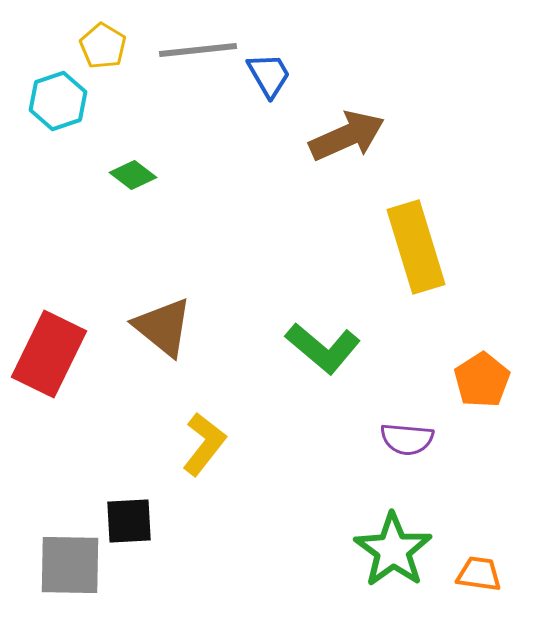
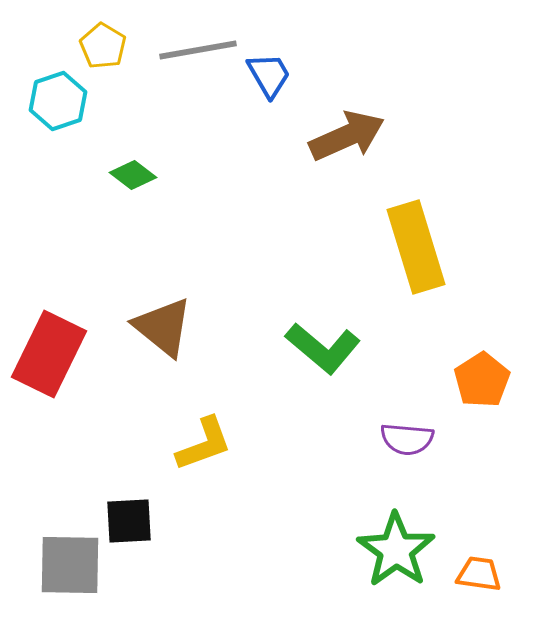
gray line: rotated 4 degrees counterclockwise
yellow L-shape: rotated 32 degrees clockwise
green star: moved 3 px right
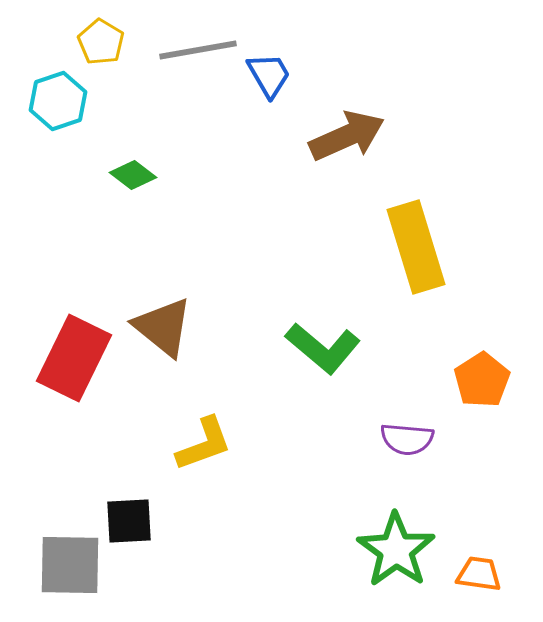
yellow pentagon: moved 2 px left, 4 px up
red rectangle: moved 25 px right, 4 px down
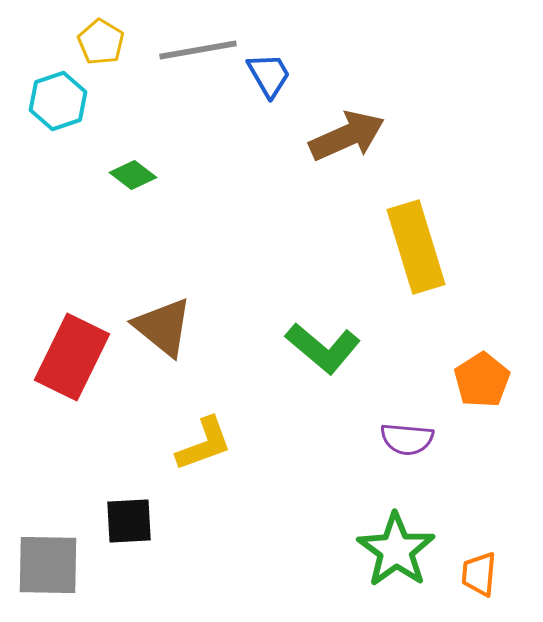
red rectangle: moved 2 px left, 1 px up
gray square: moved 22 px left
orange trapezoid: rotated 93 degrees counterclockwise
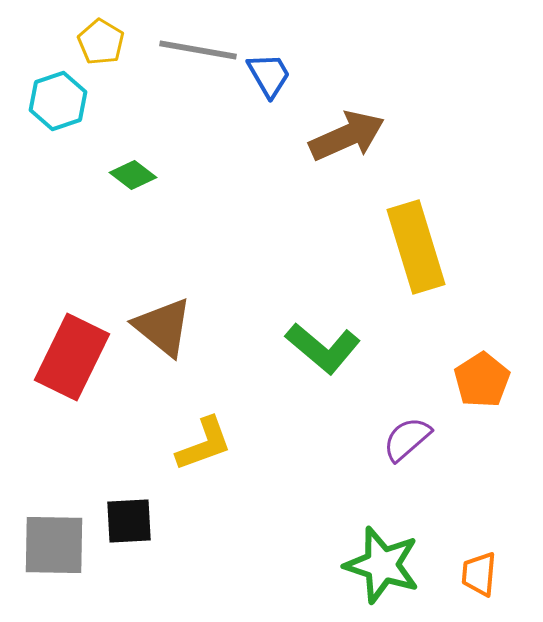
gray line: rotated 20 degrees clockwise
purple semicircle: rotated 134 degrees clockwise
green star: moved 14 px left, 15 px down; rotated 18 degrees counterclockwise
gray square: moved 6 px right, 20 px up
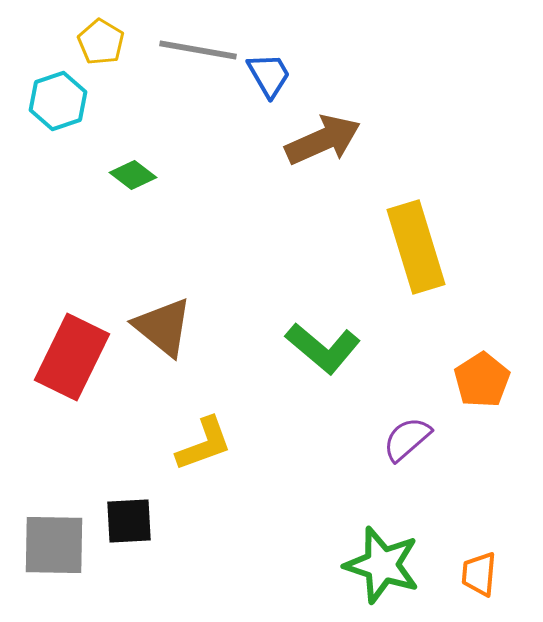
brown arrow: moved 24 px left, 4 px down
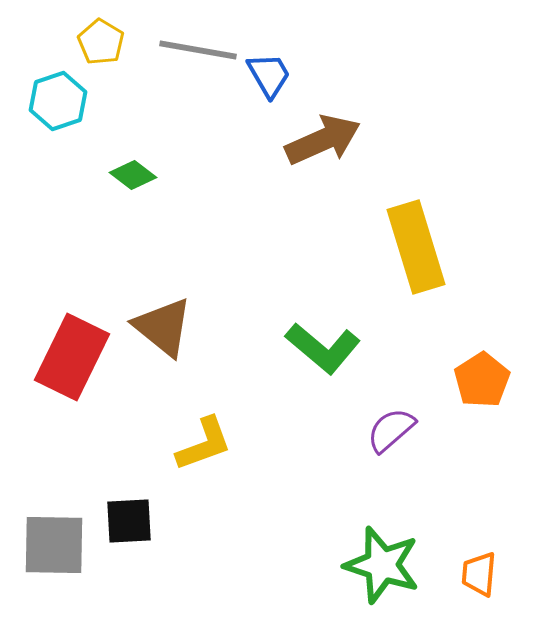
purple semicircle: moved 16 px left, 9 px up
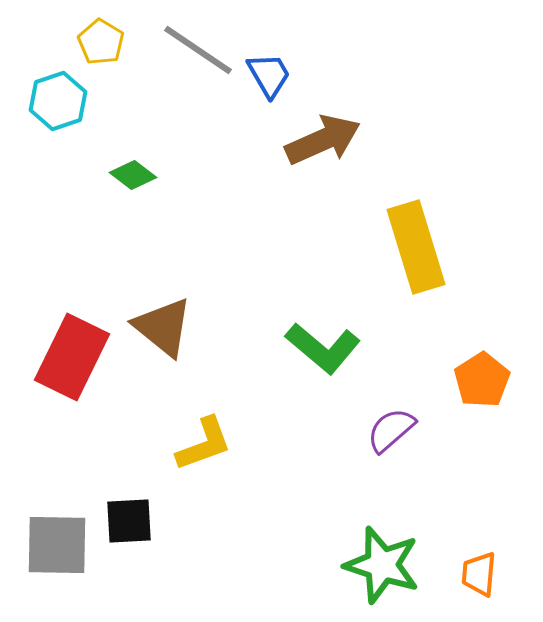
gray line: rotated 24 degrees clockwise
gray square: moved 3 px right
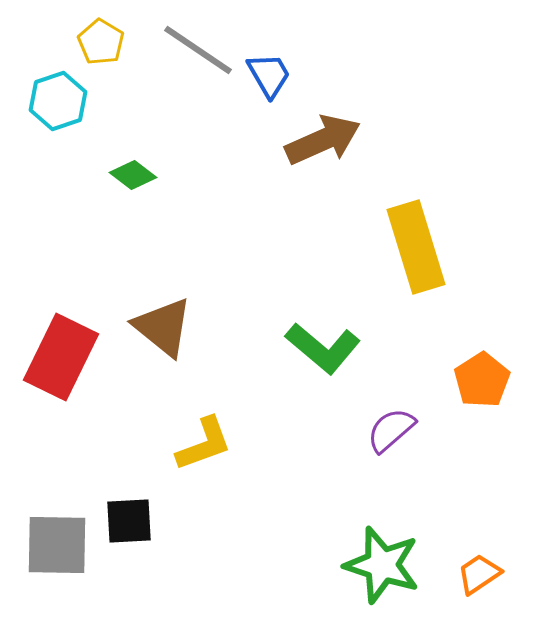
red rectangle: moved 11 px left
orange trapezoid: rotated 51 degrees clockwise
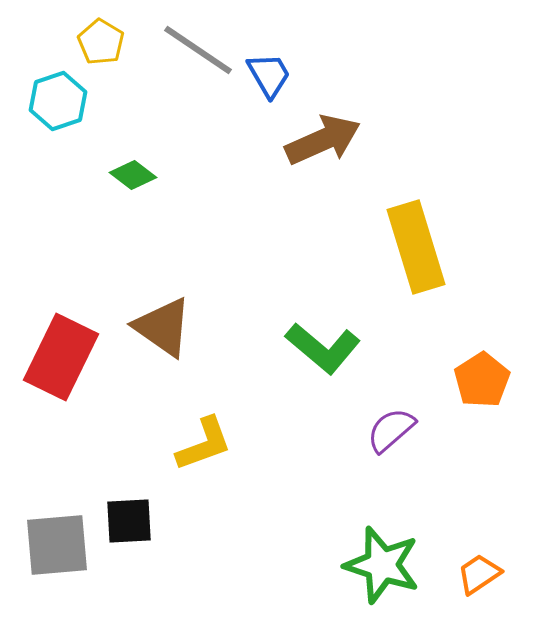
brown triangle: rotated 4 degrees counterclockwise
gray square: rotated 6 degrees counterclockwise
